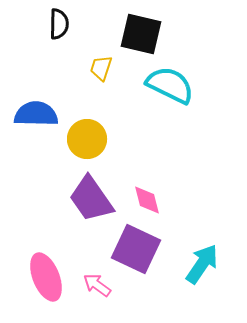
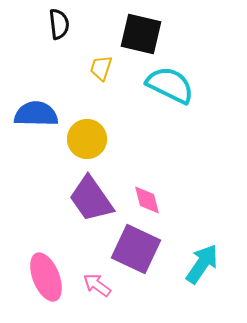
black semicircle: rotated 8 degrees counterclockwise
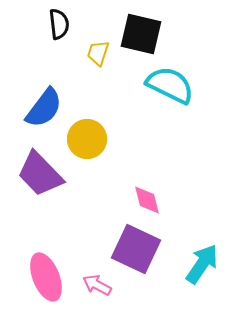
yellow trapezoid: moved 3 px left, 15 px up
blue semicircle: moved 8 px right, 6 px up; rotated 126 degrees clockwise
purple trapezoid: moved 51 px left, 25 px up; rotated 9 degrees counterclockwise
pink arrow: rotated 8 degrees counterclockwise
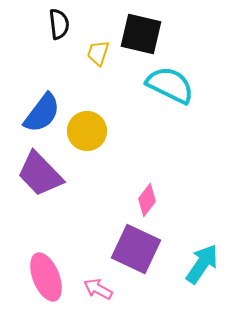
blue semicircle: moved 2 px left, 5 px down
yellow circle: moved 8 px up
pink diamond: rotated 52 degrees clockwise
pink arrow: moved 1 px right, 4 px down
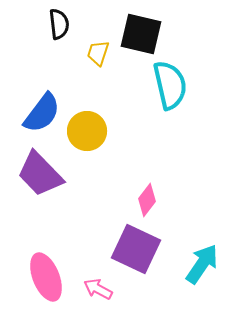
cyan semicircle: rotated 51 degrees clockwise
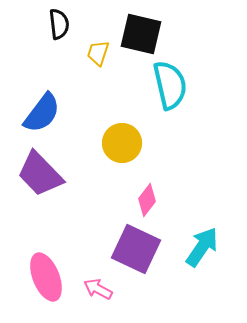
yellow circle: moved 35 px right, 12 px down
cyan arrow: moved 17 px up
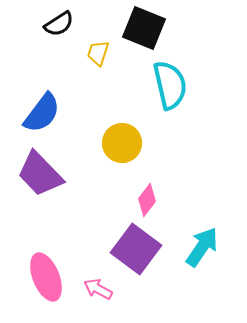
black semicircle: rotated 64 degrees clockwise
black square: moved 3 px right, 6 px up; rotated 9 degrees clockwise
purple square: rotated 12 degrees clockwise
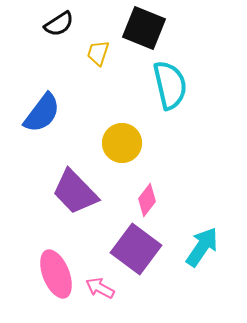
purple trapezoid: moved 35 px right, 18 px down
pink ellipse: moved 10 px right, 3 px up
pink arrow: moved 2 px right, 1 px up
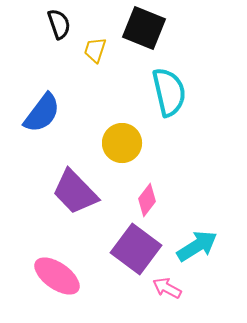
black semicircle: rotated 76 degrees counterclockwise
yellow trapezoid: moved 3 px left, 3 px up
cyan semicircle: moved 1 px left, 7 px down
cyan arrow: moved 5 px left, 1 px up; rotated 24 degrees clockwise
pink ellipse: moved 1 px right, 2 px down; rotated 33 degrees counterclockwise
pink arrow: moved 67 px right
